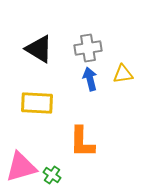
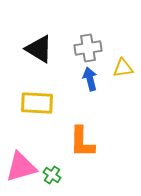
yellow triangle: moved 6 px up
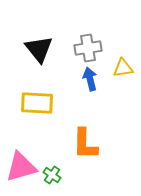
black triangle: rotated 20 degrees clockwise
orange L-shape: moved 3 px right, 2 px down
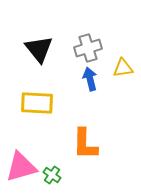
gray cross: rotated 8 degrees counterclockwise
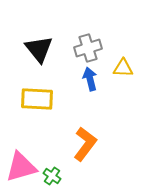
yellow triangle: rotated 10 degrees clockwise
yellow rectangle: moved 4 px up
orange L-shape: rotated 144 degrees counterclockwise
green cross: moved 1 px down
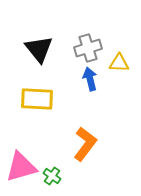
yellow triangle: moved 4 px left, 5 px up
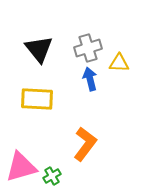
green cross: rotated 24 degrees clockwise
